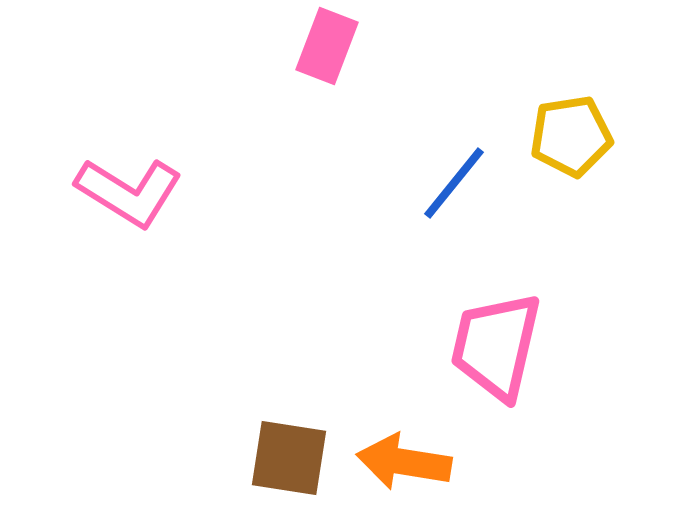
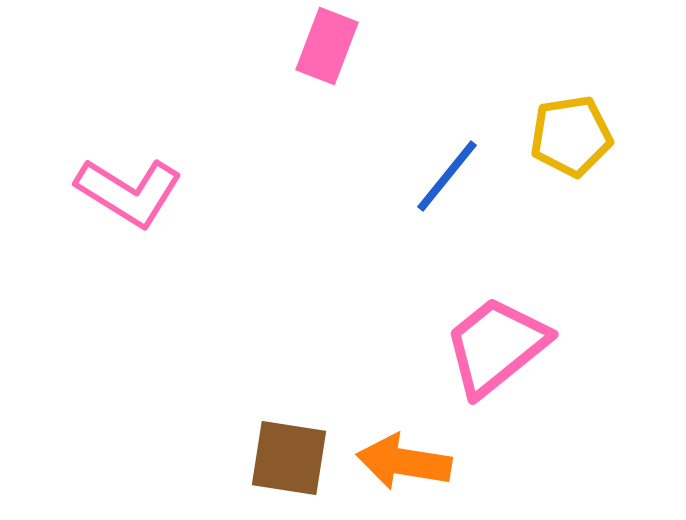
blue line: moved 7 px left, 7 px up
pink trapezoid: rotated 38 degrees clockwise
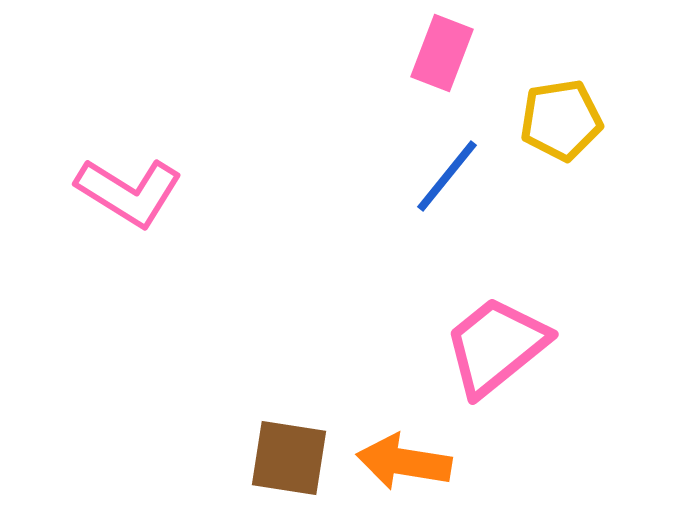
pink rectangle: moved 115 px right, 7 px down
yellow pentagon: moved 10 px left, 16 px up
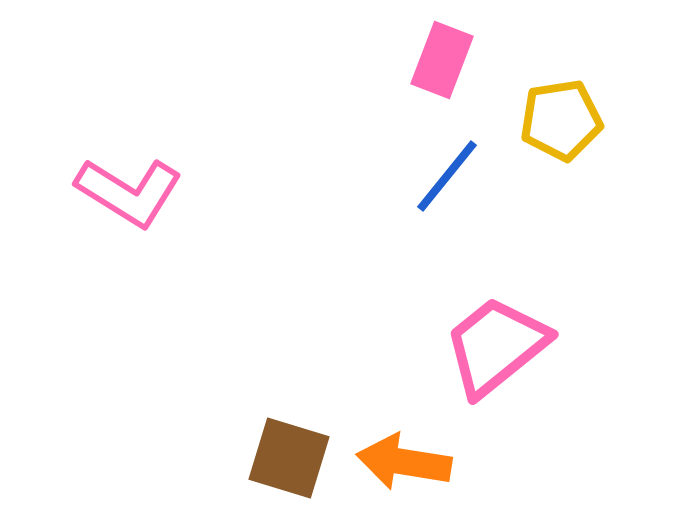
pink rectangle: moved 7 px down
brown square: rotated 8 degrees clockwise
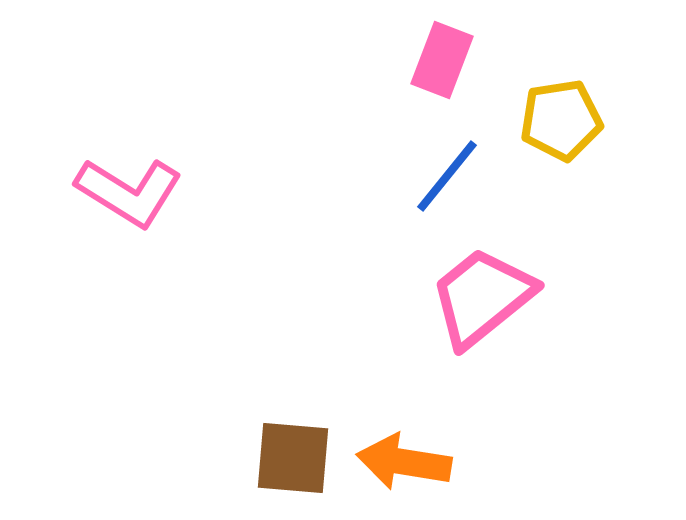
pink trapezoid: moved 14 px left, 49 px up
brown square: moved 4 px right; rotated 12 degrees counterclockwise
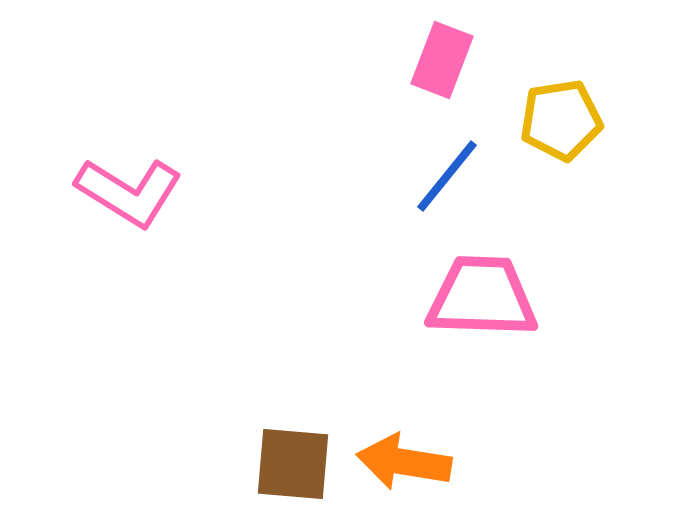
pink trapezoid: rotated 41 degrees clockwise
brown square: moved 6 px down
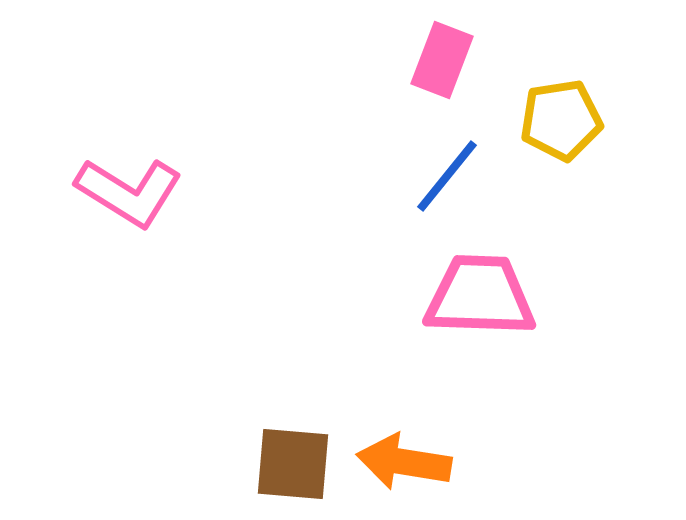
pink trapezoid: moved 2 px left, 1 px up
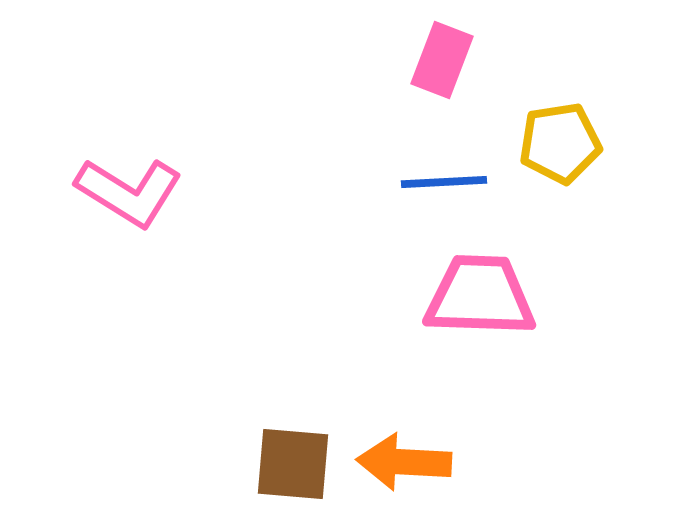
yellow pentagon: moved 1 px left, 23 px down
blue line: moved 3 px left, 6 px down; rotated 48 degrees clockwise
orange arrow: rotated 6 degrees counterclockwise
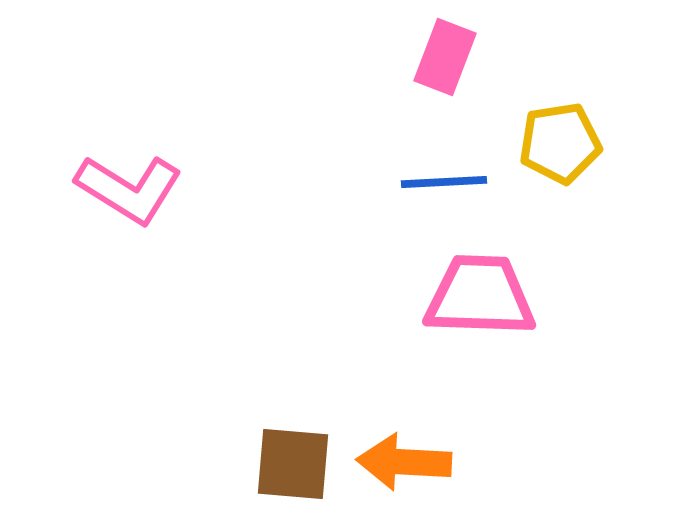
pink rectangle: moved 3 px right, 3 px up
pink L-shape: moved 3 px up
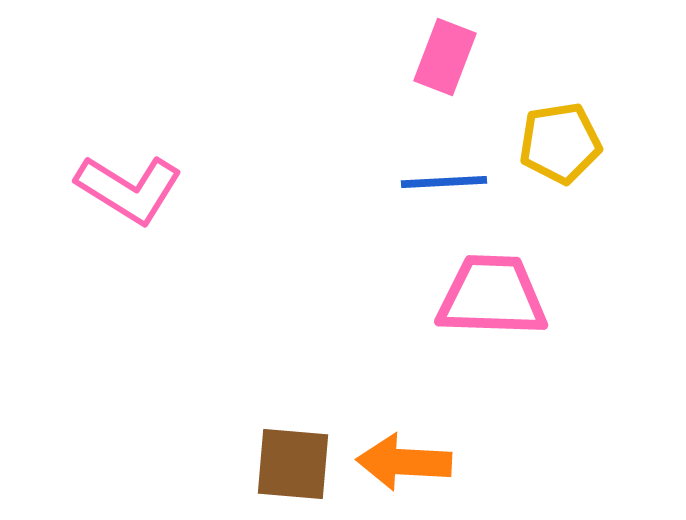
pink trapezoid: moved 12 px right
